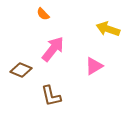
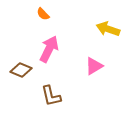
pink arrow: moved 4 px left; rotated 12 degrees counterclockwise
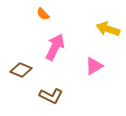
pink arrow: moved 6 px right, 2 px up
brown L-shape: rotated 50 degrees counterclockwise
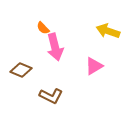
orange semicircle: moved 14 px down
yellow arrow: moved 2 px down
pink arrow: rotated 140 degrees clockwise
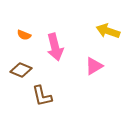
orange semicircle: moved 19 px left, 7 px down; rotated 24 degrees counterclockwise
brown L-shape: moved 9 px left; rotated 50 degrees clockwise
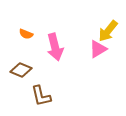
yellow arrow: rotated 70 degrees counterclockwise
orange semicircle: moved 2 px right, 1 px up
pink triangle: moved 4 px right, 17 px up
brown L-shape: moved 1 px left
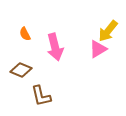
orange semicircle: moved 1 px left; rotated 40 degrees clockwise
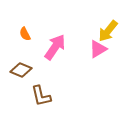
pink arrow: rotated 132 degrees counterclockwise
